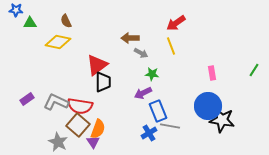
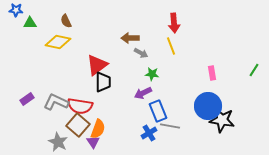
red arrow: moved 2 px left; rotated 60 degrees counterclockwise
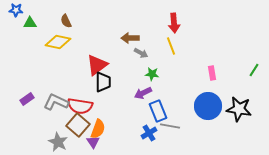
black star: moved 17 px right, 11 px up
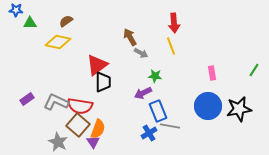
brown semicircle: rotated 80 degrees clockwise
brown arrow: moved 1 px up; rotated 60 degrees clockwise
green star: moved 3 px right, 2 px down
black star: rotated 20 degrees counterclockwise
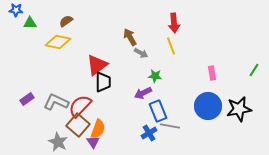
red semicircle: rotated 125 degrees clockwise
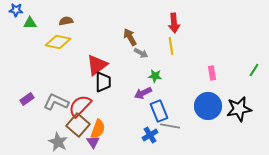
brown semicircle: rotated 24 degrees clockwise
yellow line: rotated 12 degrees clockwise
blue rectangle: moved 1 px right
blue cross: moved 1 px right, 2 px down
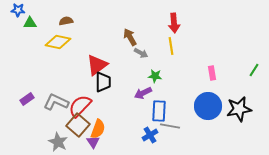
blue star: moved 2 px right
blue rectangle: rotated 25 degrees clockwise
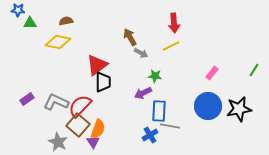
yellow line: rotated 72 degrees clockwise
pink rectangle: rotated 48 degrees clockwise
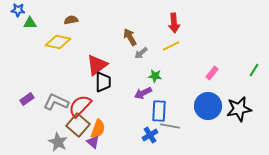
brown semicircle: moved 5 px right, 1 px up
gray arrow: rotated 112 degrees clockwise
purple triangle: rotated 16 degrees counterclockwise
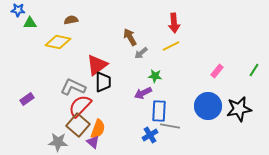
pink rectangle: moved 5 px right, 2 px up
gray L-shape: moved 17 px right, 15 px up
gray star: rotated 24 degrees counterclockwise
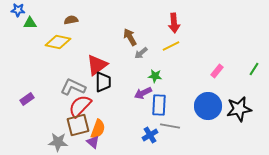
green line: moved 1 px up
blue rectangle: moved 6 px up
brown square: rotated 35 degrees clockwise
